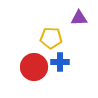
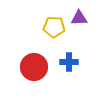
yellow pentagon: moved 3 px right, 11 px up
blue cross: moved 9 px right
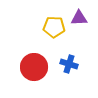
blue cross: moved 2 px down; rotated 18 degrees clockwise
